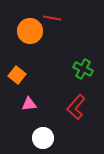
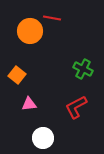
red L-shape: rotated 20 degrees clockwise
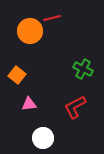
red line: rotated 24 degrees counterclockwise
red L-shape: moved 1 px left
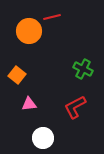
red line: moved 1 px up
orange circle: moved 1 px left
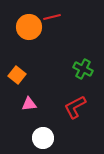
orange circle: moved 4 px up
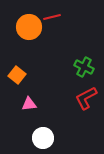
green cross: moved 1 px right, 2 px up
red L-shape: moved 11 px right, 9 px up
